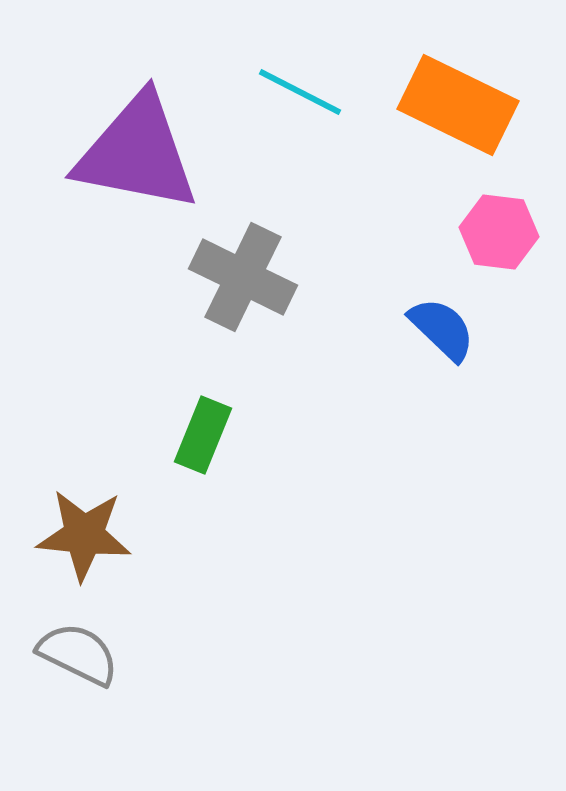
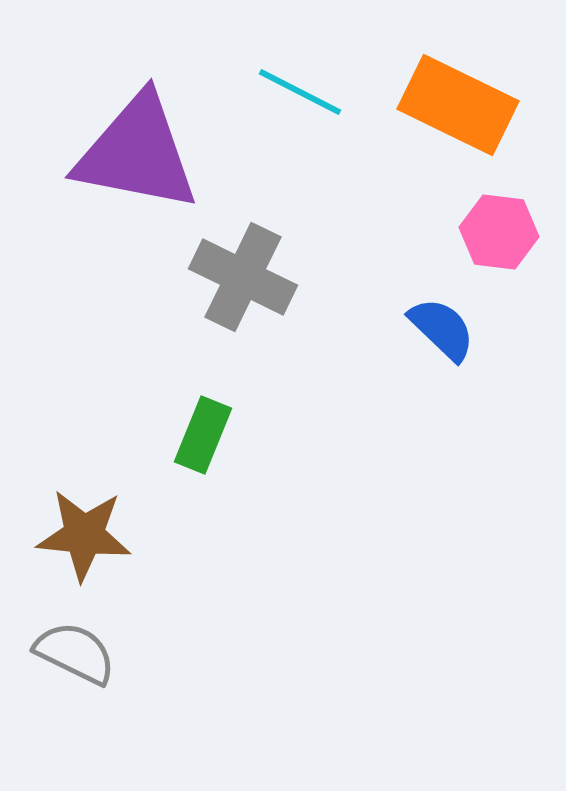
gray semicircle: moved 3 px left, 1 px up
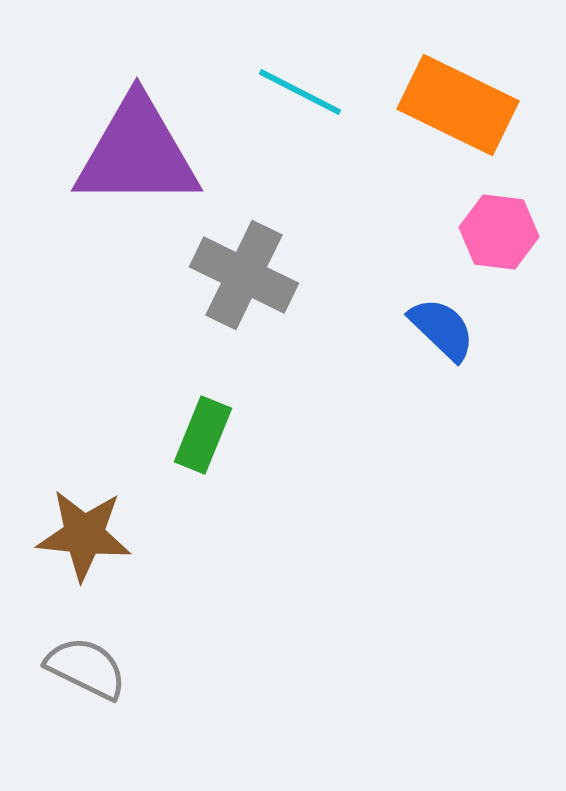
purple triangle: rotated 11 degrees counterclockwise
gray cross: moved 1 px right, 2 px up
gray semicircle: moved 11 px right, 15 px down
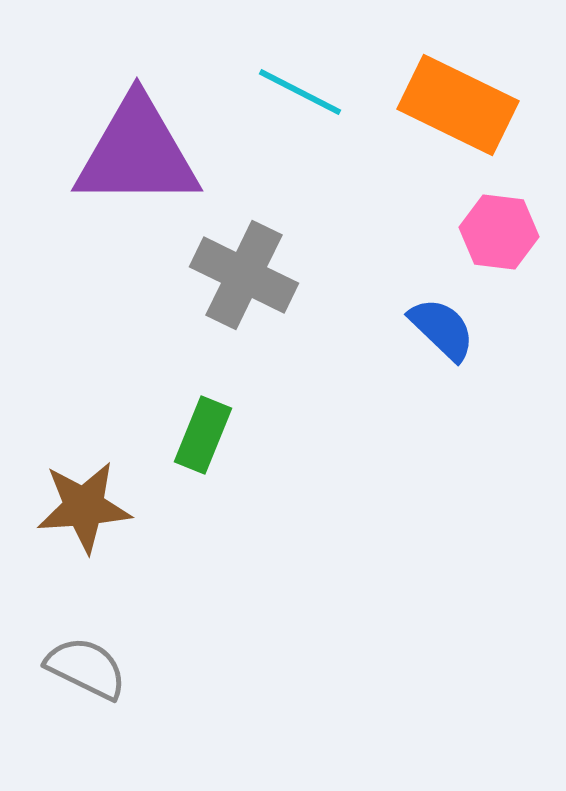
brown star: moved 28 px up; rotated 10 degrees counterclockwise
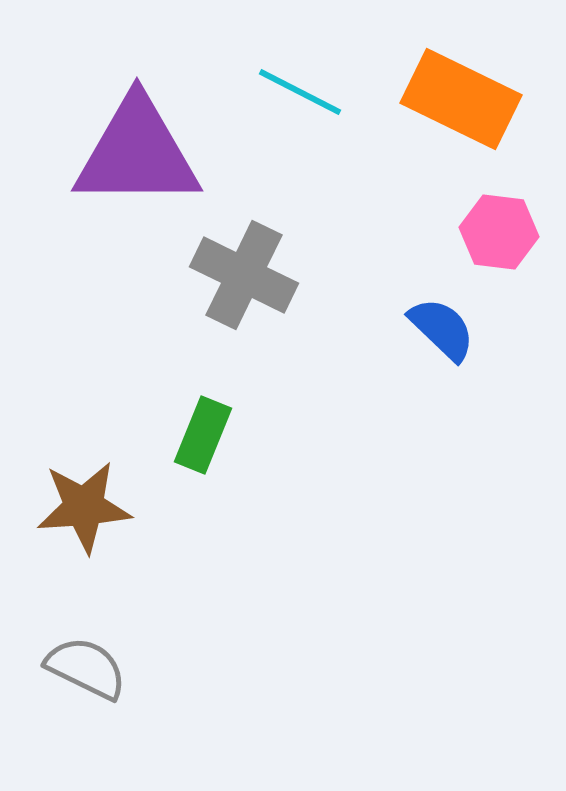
orange rectangle: moved 3 px right, 6 px up
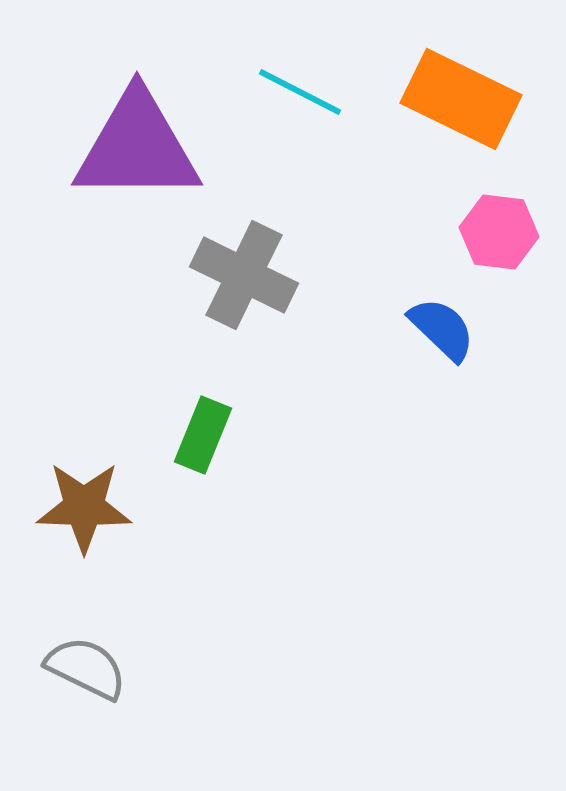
purple triangle: moved 6 px up
brown star: rotated 6 degrees clockwise
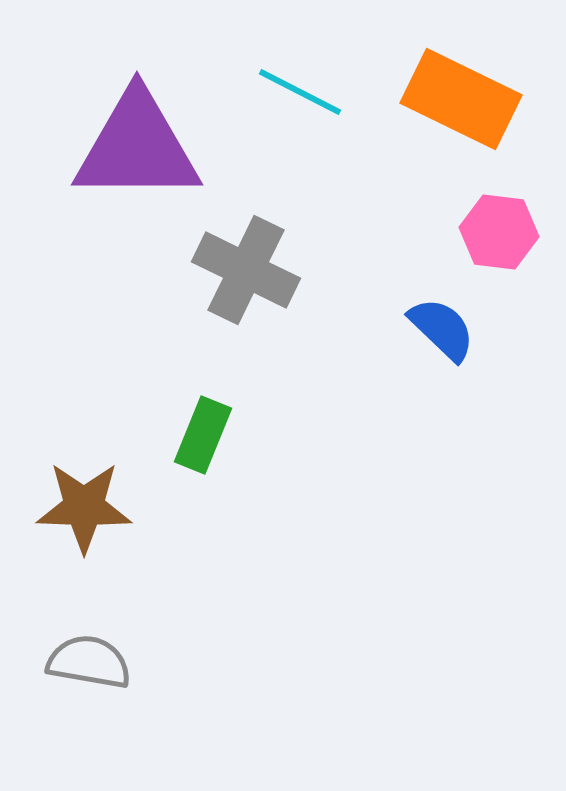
gray cross: moved 2 px right, 5 px up
gray semicircle: moved 3 px right, 6 px up; rotated 16 degrees counterclockwise
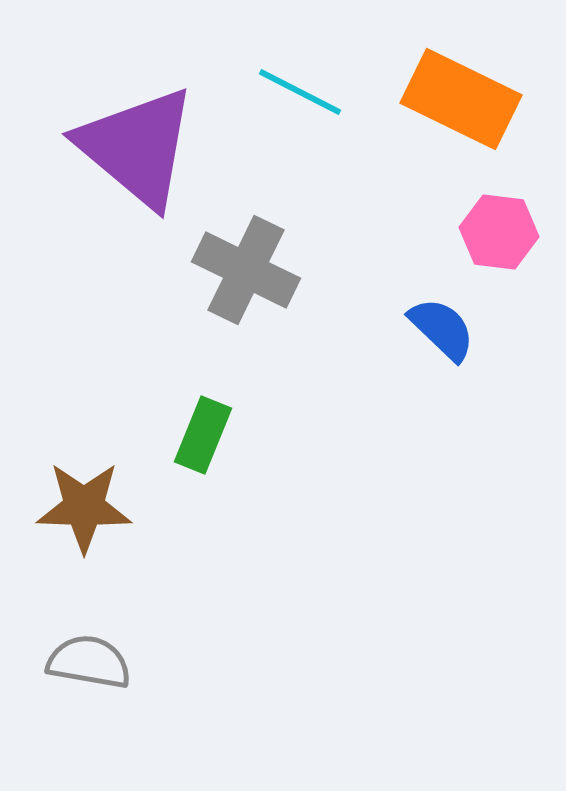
purple triangle: rotated 40 degrees clockwise
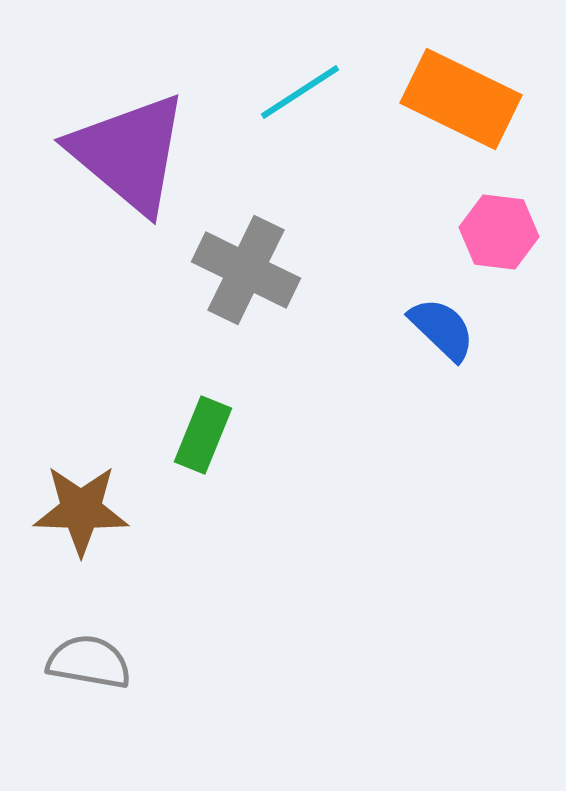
cyan line: rotated 60 degrees counterclockwise
purple triangle: moved 8 px left, 6 px down
brown star: moved 3 px left, 3 px down
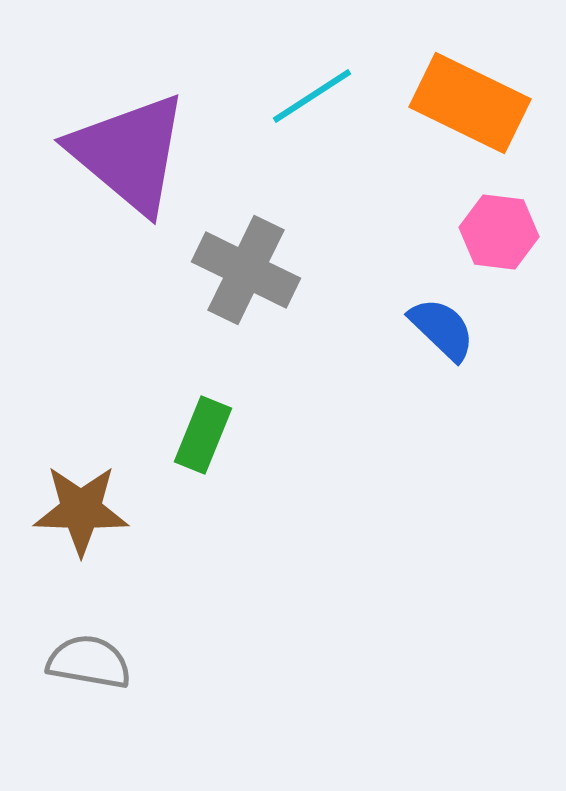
cyan line: moved 12 px right, 4 px down
orange rectangle: moved 9 px right, 4 px down
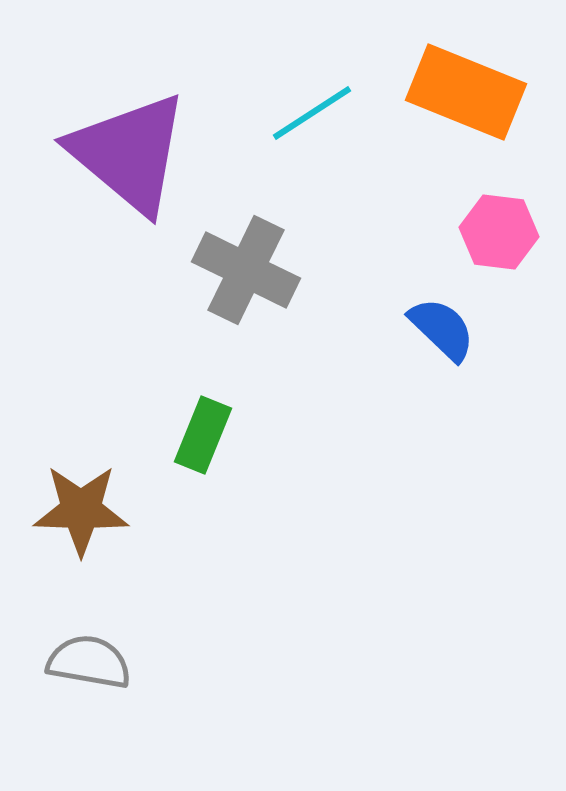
cyan line: moved 17 px down
orange rectangle: moved 4 px left, 11 px up; rotated 4 degrees counterclockwise
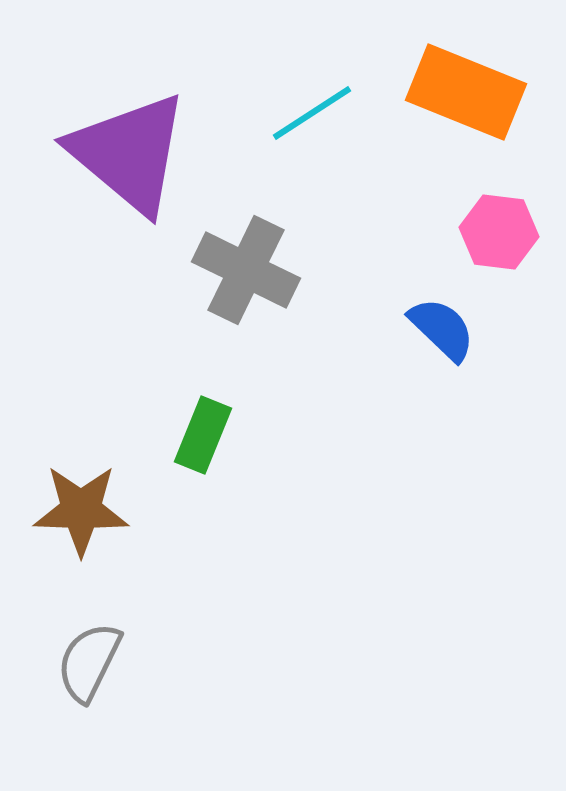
gray semicircle: rotated 74 degrees counterclockwise
